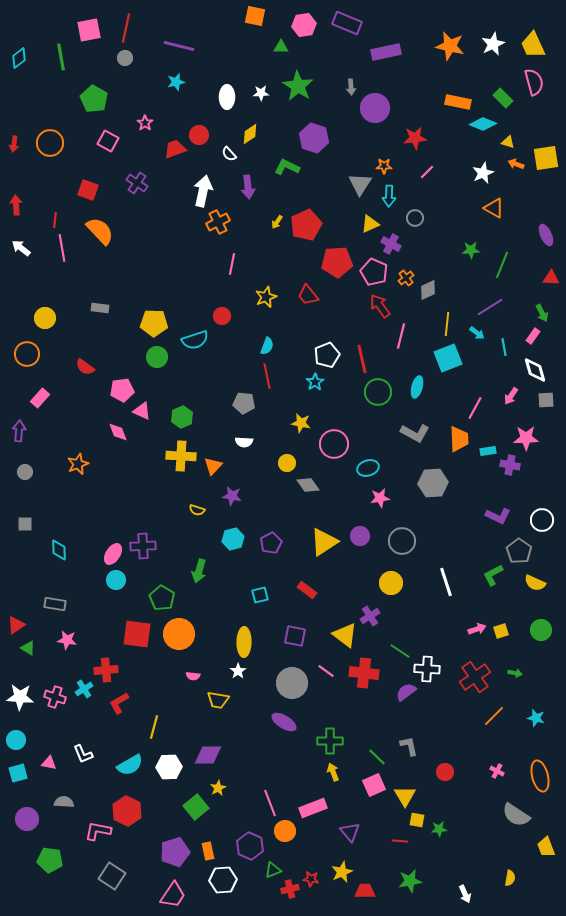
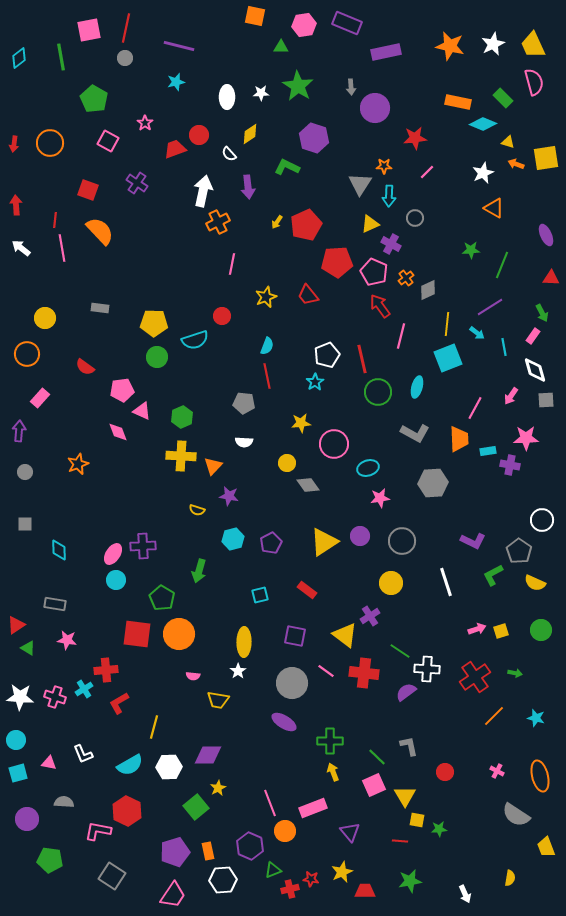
yellow star at (301, 423): rotated 18 degrees counterclockwise
purple star at (232, 496): moved 3 px left
purple L-shape at (498, 516): moved 25 px left, 25 px down
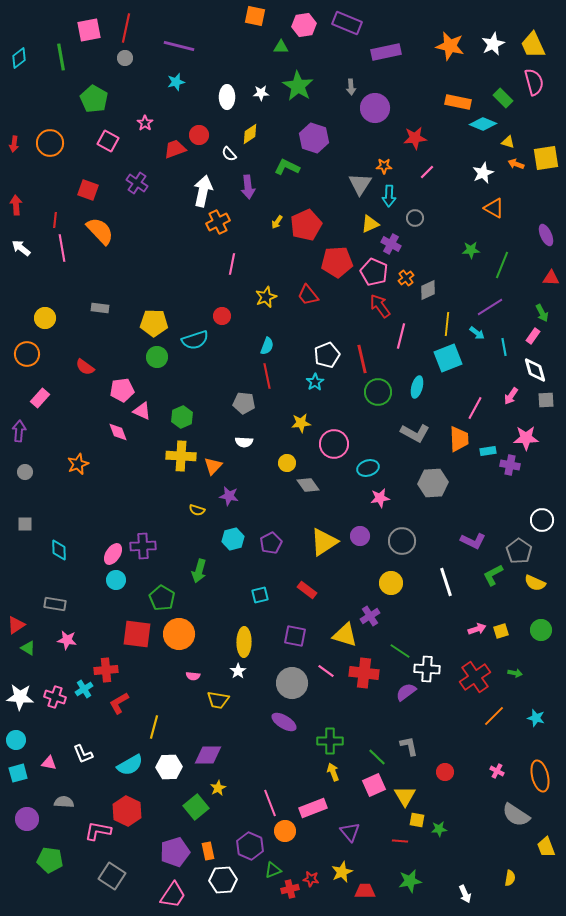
yellow triangle at (345, 635): rotated 20 degrees counterclockwise
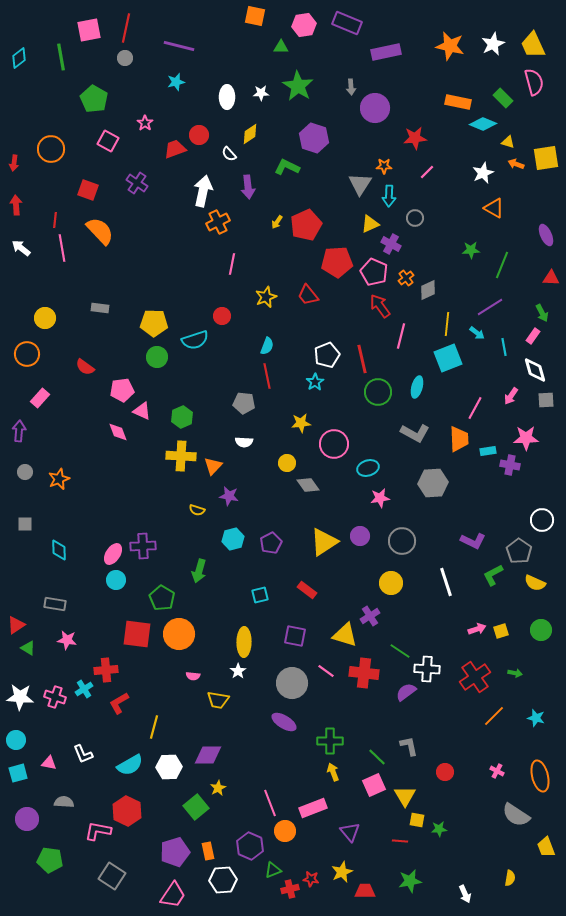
orange circle at (50, 143): moved 1 px right, 6 px down
red arrow at (14, 144): moved 19 px down
orange star at (78, 464): moved 19 px left, 15 px down
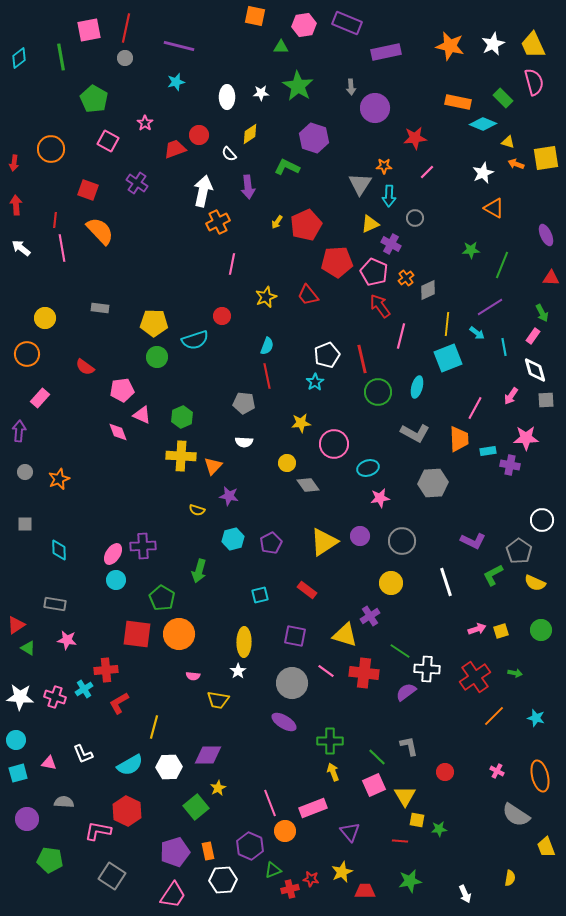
pink triangle at (142, 411): moved 4 px down
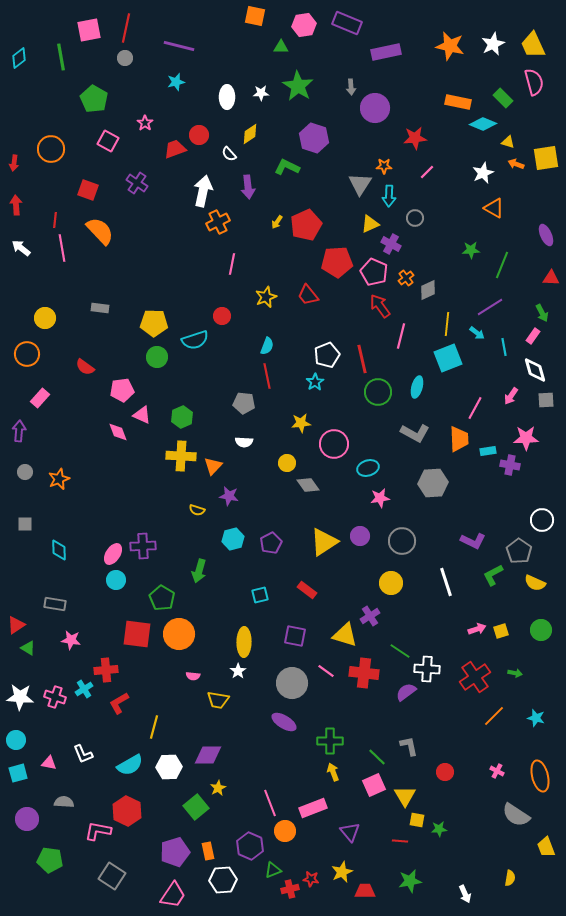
pink star at (67, 640): moved 4 px right
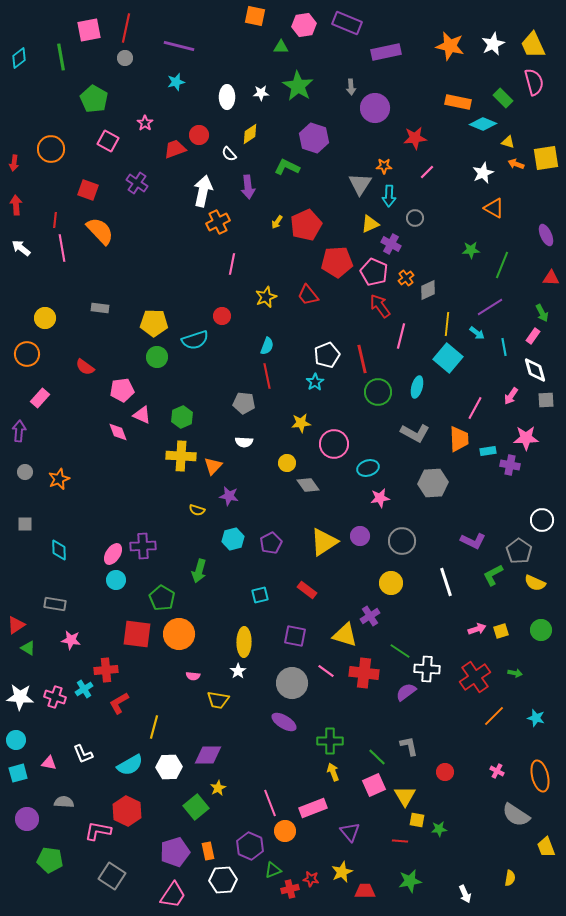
cyan square at (448, 358): rotated 28 degrees counterclockwise
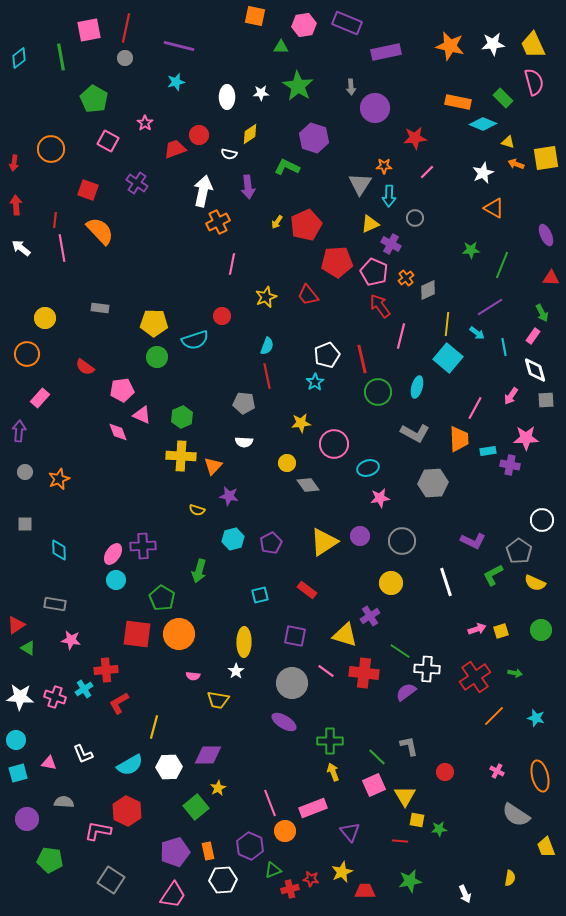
white star at (493, 44): rotated 20 degrees clockwise
white semicircle at (229, 154): rotated 35 degrees counterclockwise
white star at (238, 671): moved 2 px left
gray square at (112, 876): moved 1 px left, 4 px down
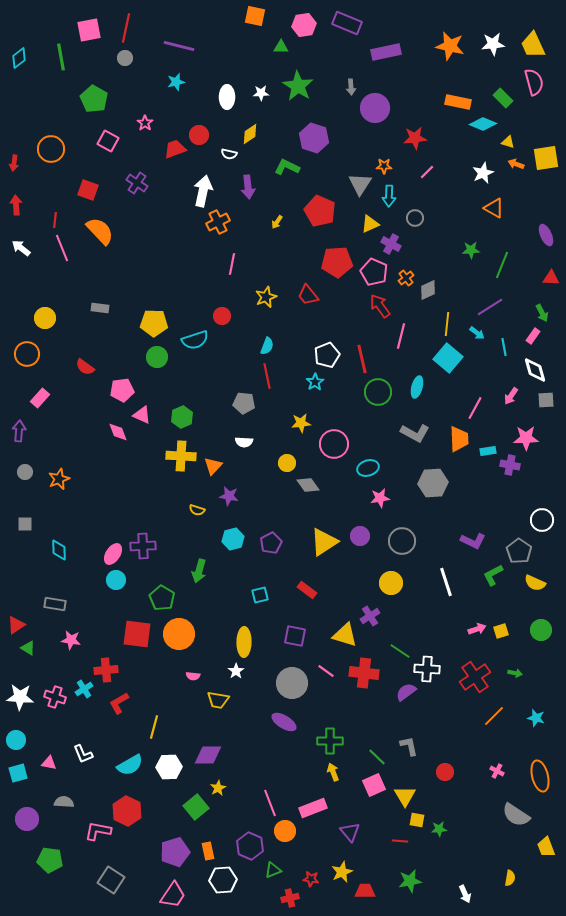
red pentagon at (306, 225): moved 14 px right, 14 px up; rotated 24 degrees counterclockwise
pink line at (62, 248): rotated 12 degrees counterclockwise
red cross at (290, 889): moved 9 px down
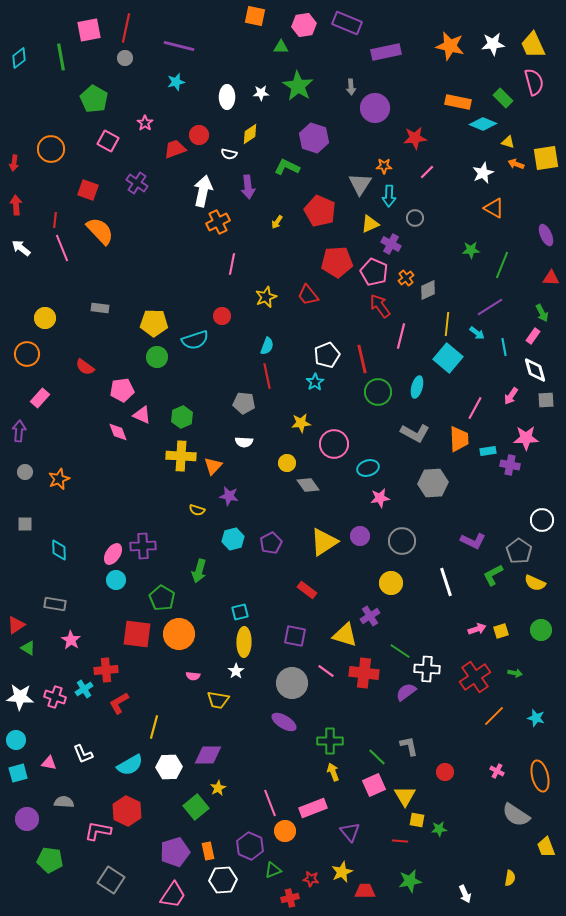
cyan square at (260, 595): moved 20 px left, 17 px down
pink star at (71, 640): rotated 24 degrees clockwise
